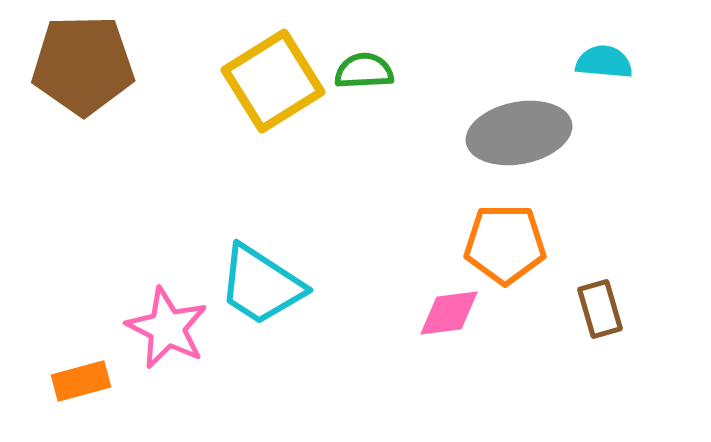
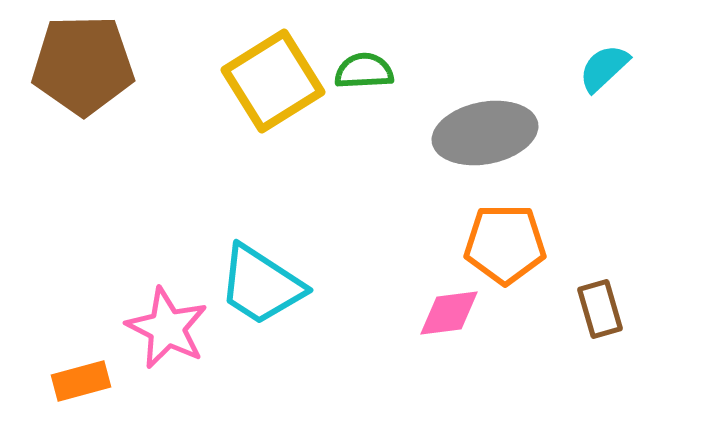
cyan semicircle: moved 6 px down; rotated 48 degrees counterclockwise
gray ellipse: moved 34 px left
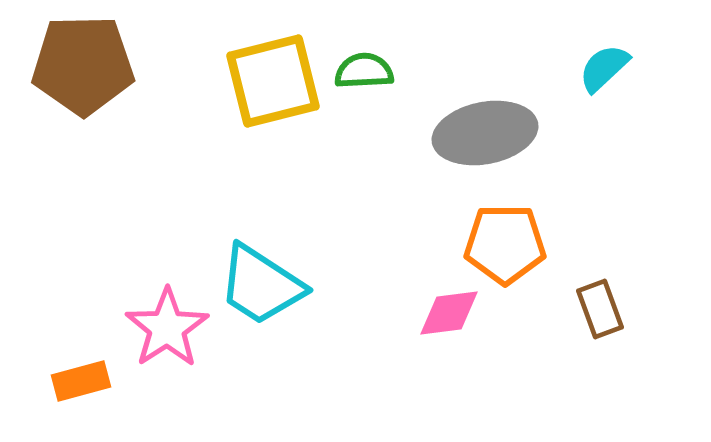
yellow square: rotated 18 degrees clockwise
brown rectangle: rotated 4 degrees counterclockwise
pink star: rotated 12 degrees clockwise
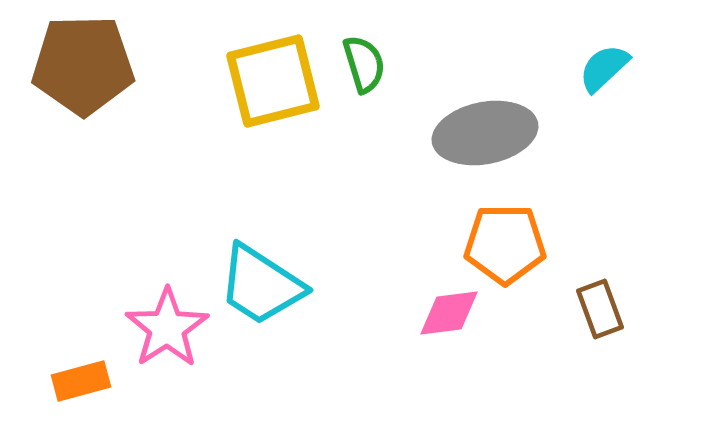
green semicircle: moved 7 px up; rotated 76 degrees clockwise
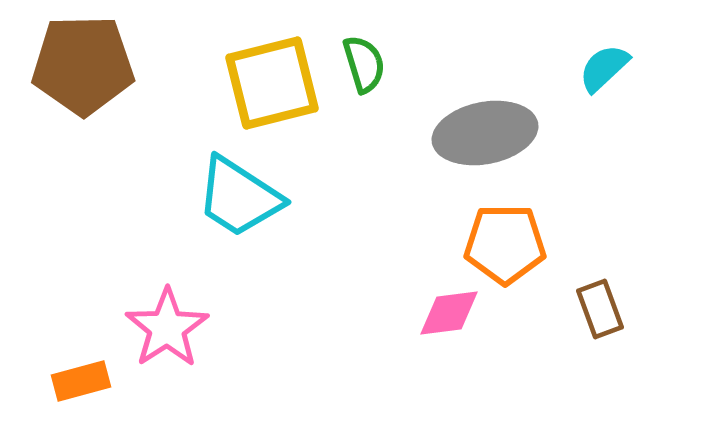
yellow square: moved 1 px left, 2 px down
cyan trapezoid: moved 22 px left, 88 px up
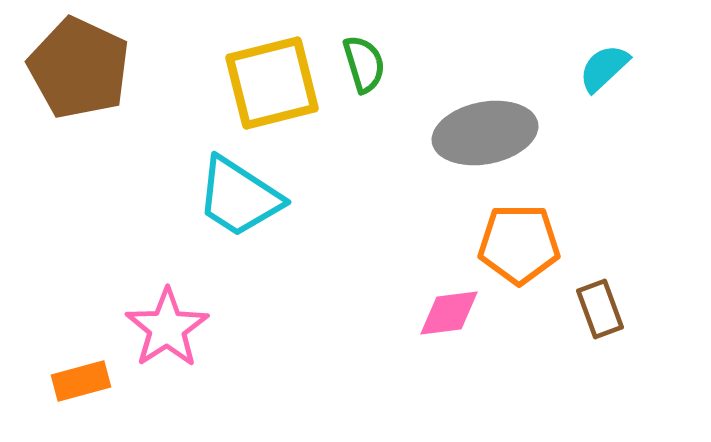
brown pentagon: moved 4 px left, 3 px down; rotated 26 degrees clockwise
orange pentagon: moved 14 px right
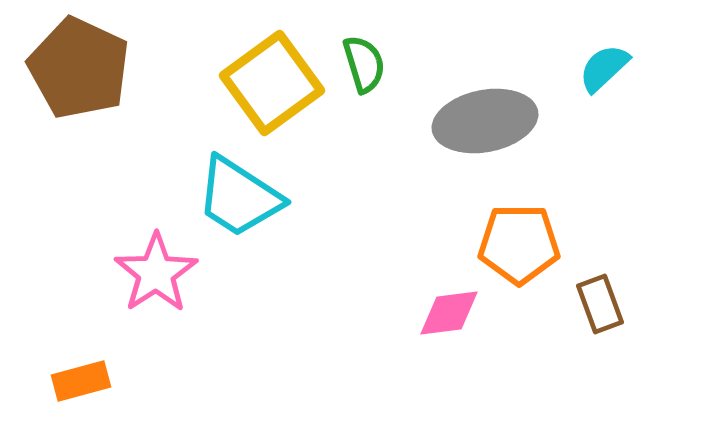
yellow square: rotated 22 degrees counterclockwise
gray ellipse: moved 12 px up
brown rectangle: moved 5 px up
pink star: moved 11 px left, 55 px up
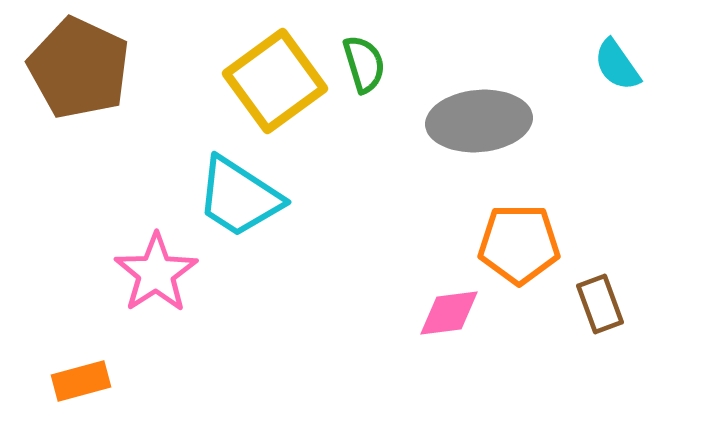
cyan semicircle: moved 13 px right, 3 px up; rotated 82 degrees counterclockwise
yellow square: moved 3 px right, 2 px up
gray ellipse: moved 6 px left; rotated 6 degrees clockwise
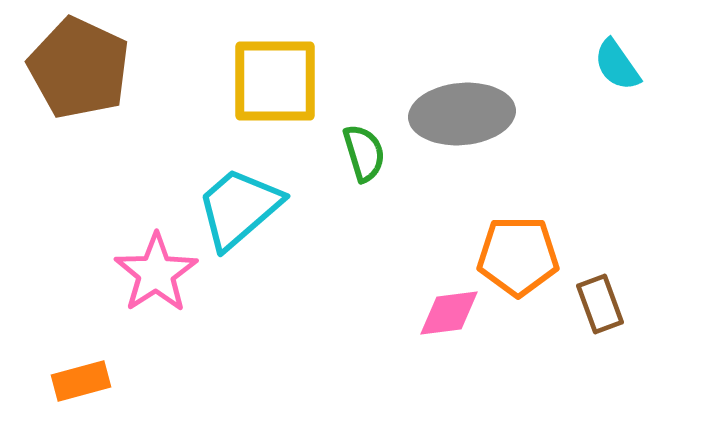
green semicircle: moved 89 px down
yellow square: rotated 36 degrees clockwise
gray ellipse: moved 17 px left, 7 px up
cyan trapezoid: moved 11 px down; rotated 106 degrees clockwise
orange pentagon: moved 1 px left, 12 px down
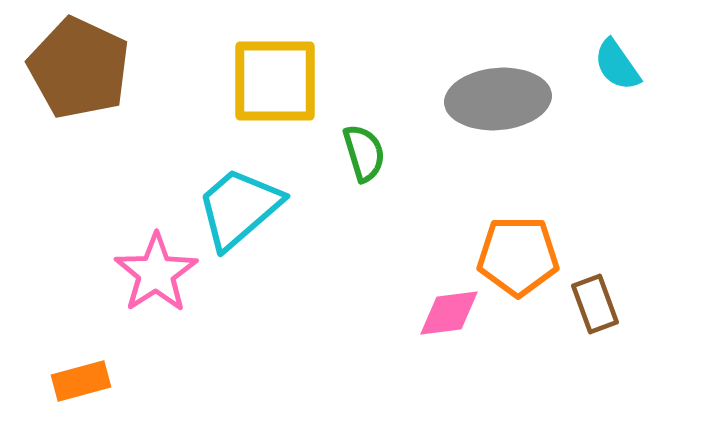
gray ellipse: moved 36 px right, 15 px up
brown rectangle: moved 5 px left
